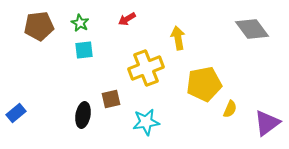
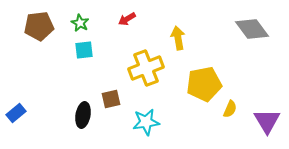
purple triangle: moved 2 px up; rotated 24 degrees counterclockwise
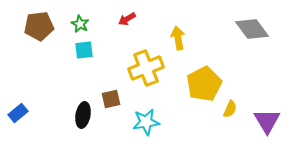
green star: moved 1 px down
yellow pentagon: rotated 16 degrees counterclockwise
blue rectangle: moved 2 px right
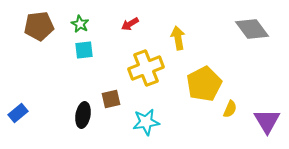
red arrow: moved 3 px right, 5 px down
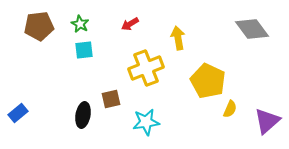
yellow pentagon: moved 4 px right, 3 px up; rotated 20 degrees counterclockwise
purple triangle: rotated 20 degrees clockwise
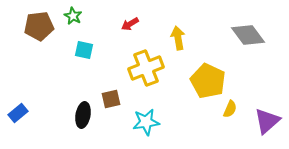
green star: moved 7 px left, 8 px up
gray diamond: moved 4 px left, 6 px down
cyan square: rotated 18 degrees clockwise
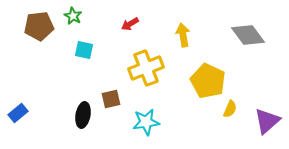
yellow arrow: moved 5 px right, 3 px up
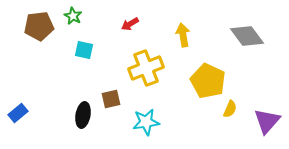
gray diamond: moved 1 px left, 1 px down
purple triangle: rotated 8 degrees counterclockwise
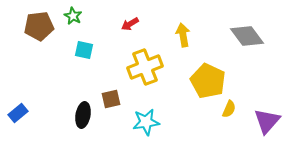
yellow cross: moved 1 px left, 1 px up
yellow semicircle: moved 1 px left
